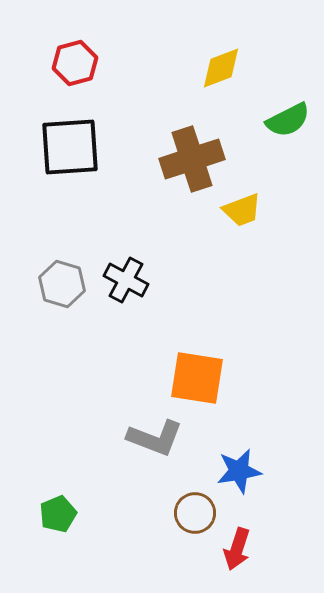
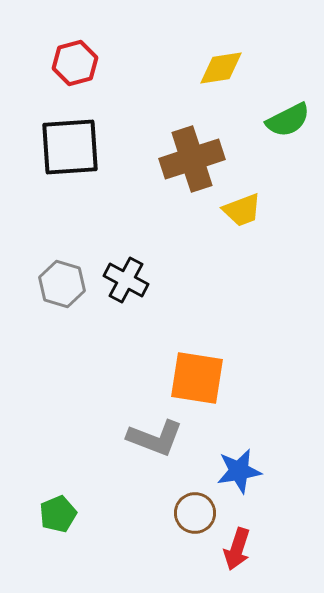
yellow diamond: rotated 12 degrees clockwise
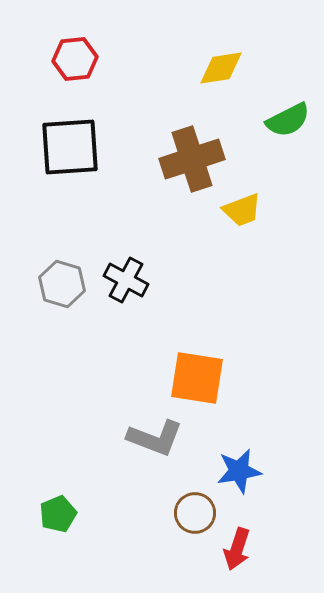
red hexagon: moved 4 px up; rotated 9 degrees clockwise
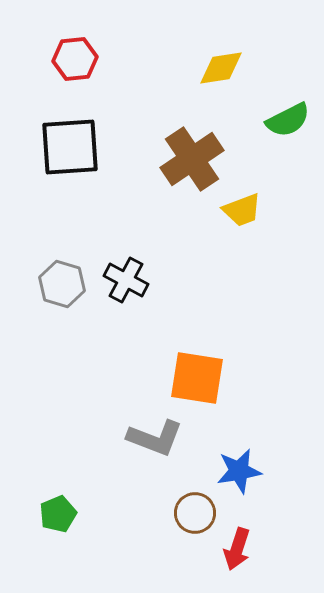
brown cross: rotated 16 degrees counterclockwise
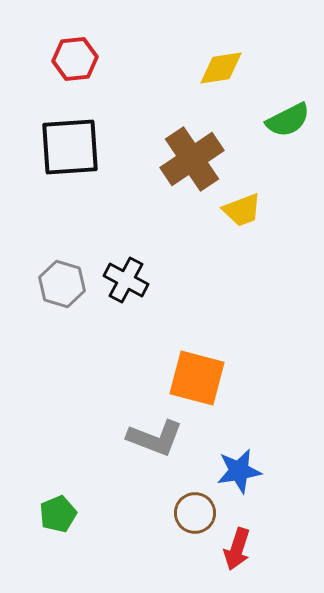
orange square: rotated 6 degrees clockwise
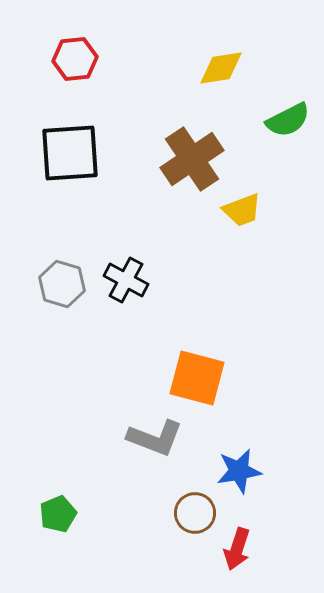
black square: moved 6 px down
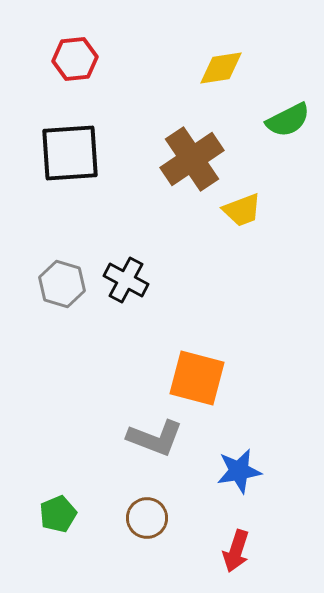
brown circle: moved 48 px left, 5 px down
red arrow: moved 1 px left, 2 px down
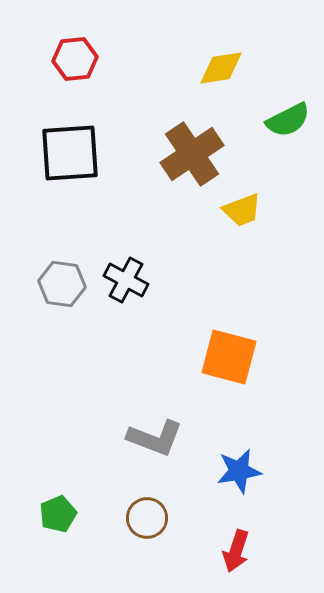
brown cross: moved 5 px up
gray hexagon: rotated 9 degrees counterclockwise
orange square: moved 32 px right, 21 px up
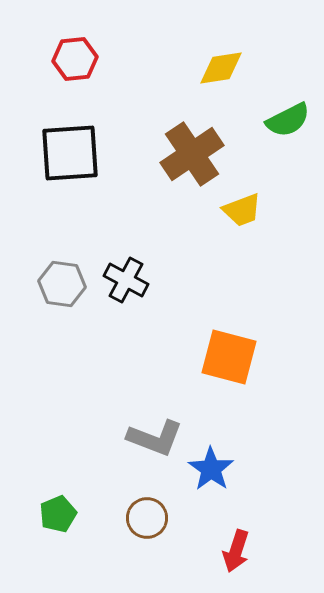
blue star: moved 28 px left, 2 px up; rotated 27 degrees counterclockwise
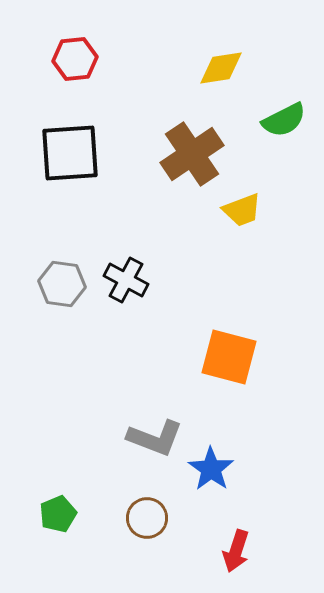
green semicircle: moved 4 px left
